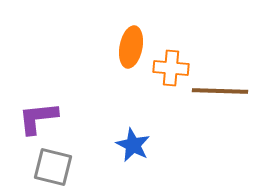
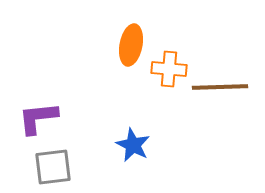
orange ellipse: moved 2 px up
orange cross: moved 2 px left, 1 px down
brown line: moved 4 px up; rotated 4 degrees counterclockwise
gray square: rotated 21 degrees counterclockwise
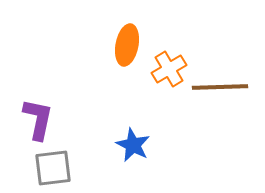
orange ellipse: moved 4 px left
orange cross: rotated 36 degrees counterclockwise
purple L-shape: moved 1 px down; rotated 108 degrees clockwise
gray square: moved 1 px down
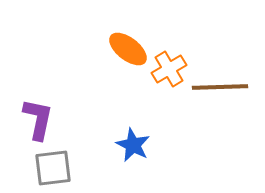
orange ellipse: moved 1 px right, 4 px down; rotated 63 degrees counterclockwise
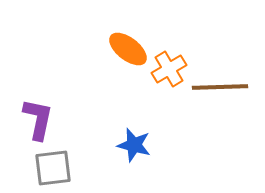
blue star: moved 1 px right; rotated 12 degrees counterclockwise
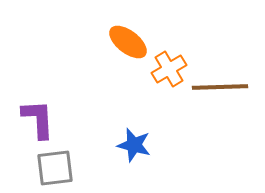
orange ellipse: moved 7 px up
purple L-shape: rotated 15 degrees counterclockwise
gray square: moved 2 px right
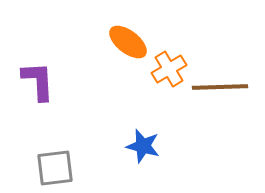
purple L-shape: moved 38 px up
blue star: moved 9 px right, 1 px down
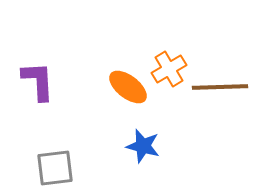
orange ellipse: moved 45 px down
